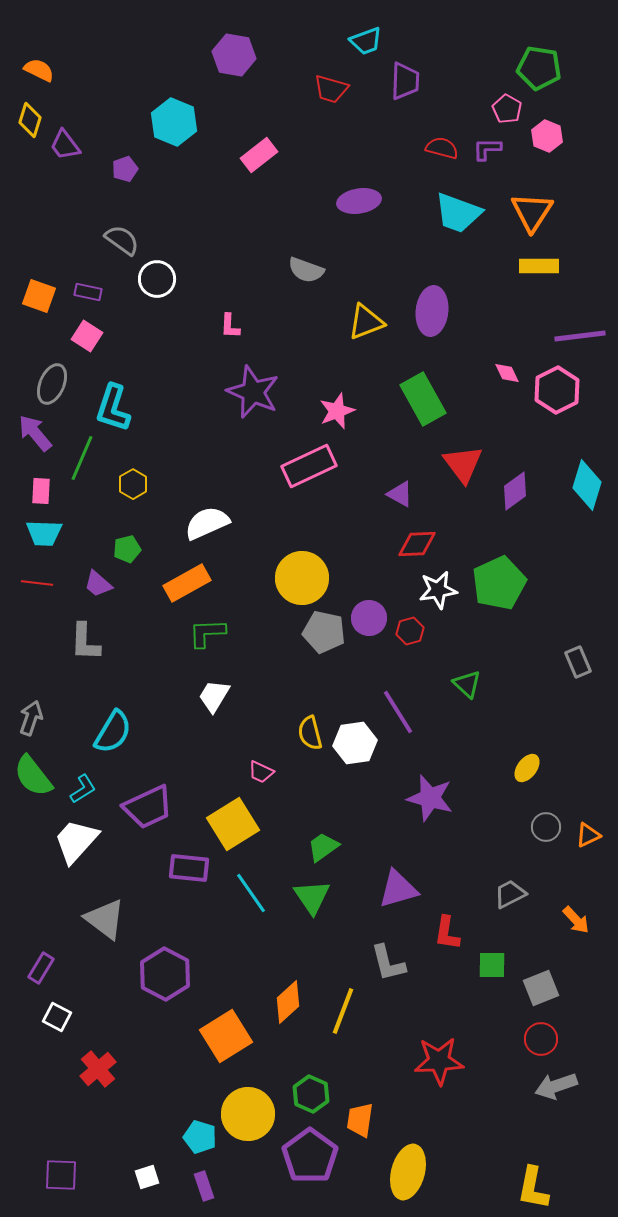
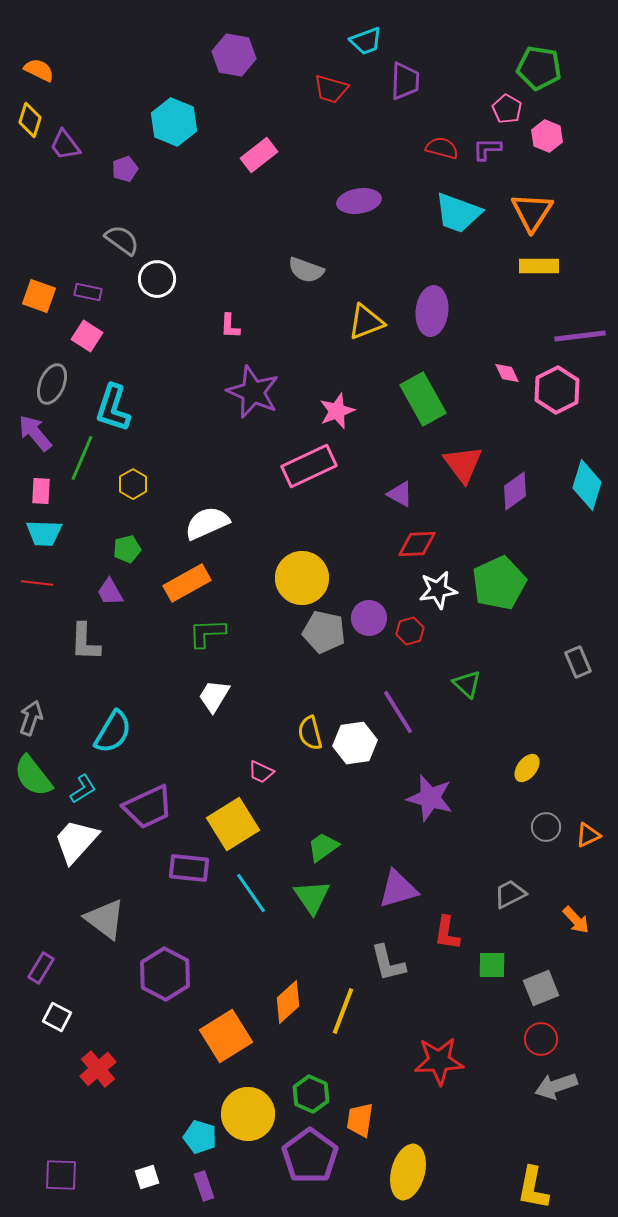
purple trapezoid at (98, 584): moved 12 px right, 8 px down; rotated 20 degrees clockwise
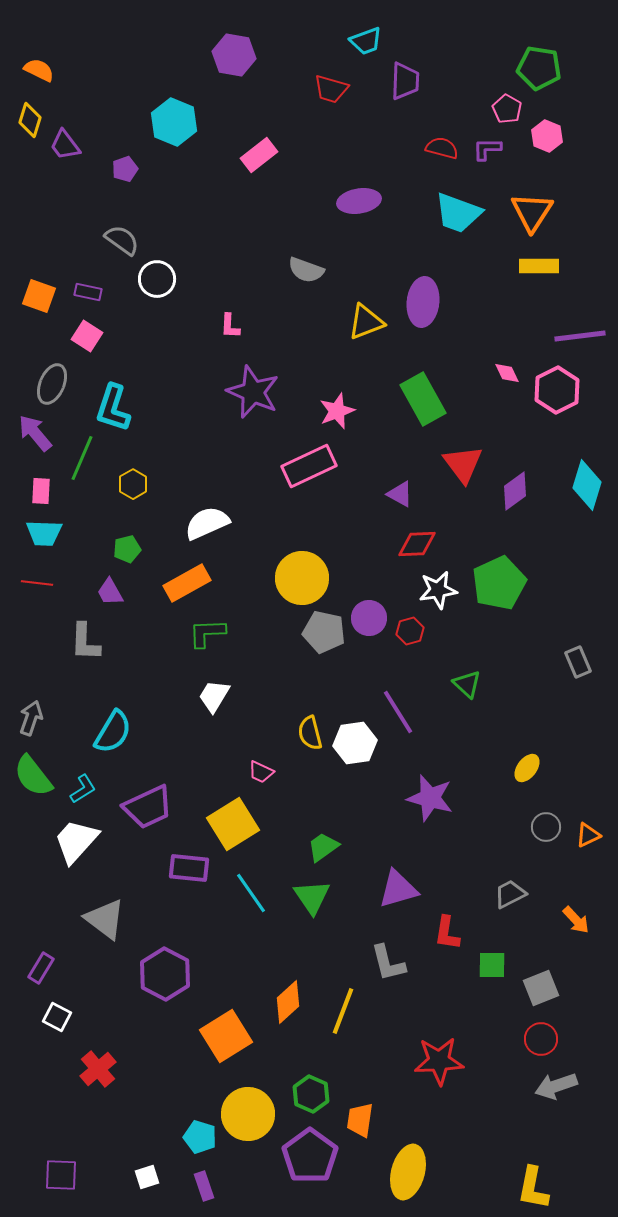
purple ellipse at (432, 311): moved 9 px left, 9 px up
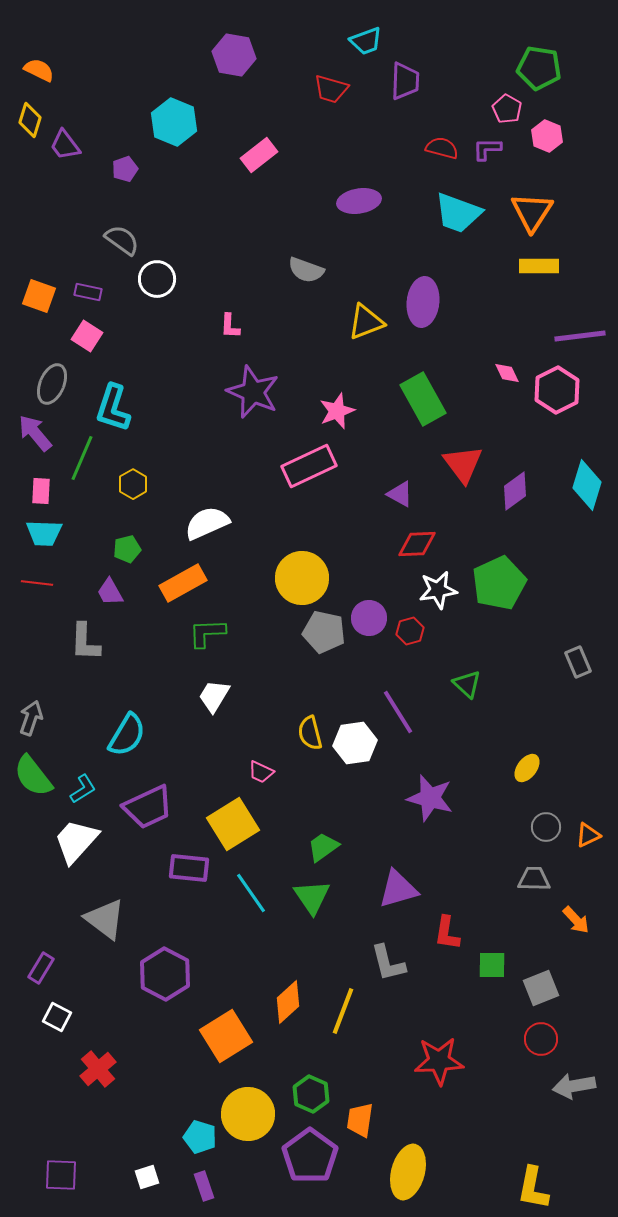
orange rectangle at (187, 583): moved 4 px left
cyan semicircle at (113, 732): moved 14 px right, 3 px down
gray trapezoid at (510, 894): moved 24 px right, 15 px up; rotated 28 degrees clockwise
gray arrow at (556, 1086): moved 18 px right; rotated 9 degrees clockwise
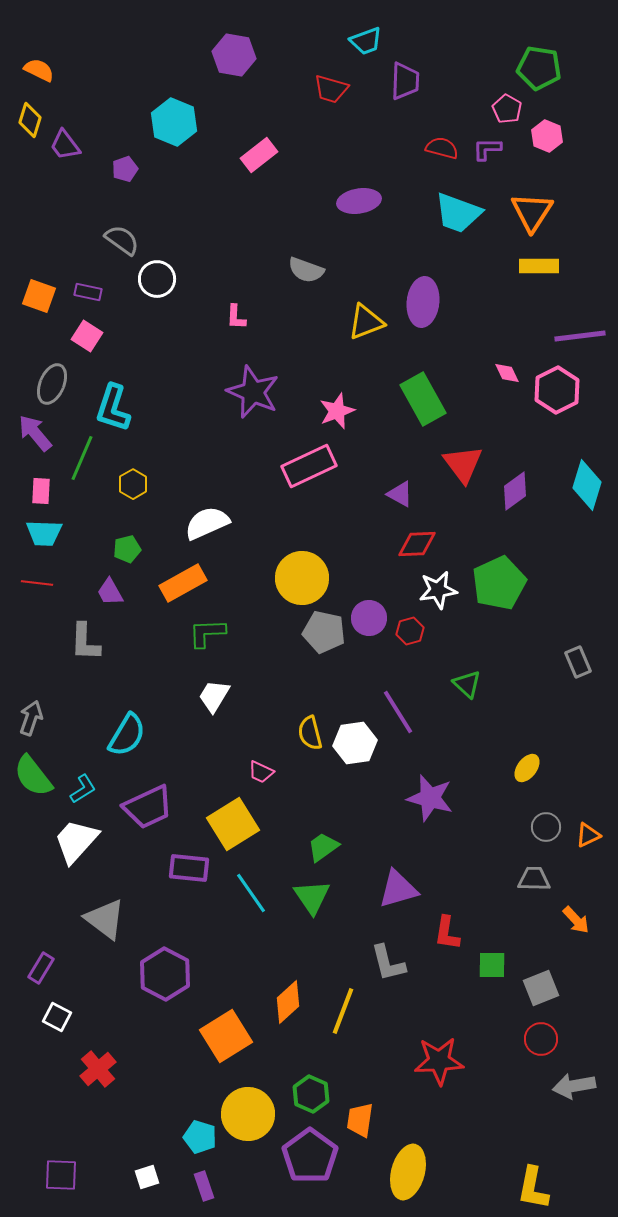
pink L-shape at (230, 326): moved 6 px right, 9 px up
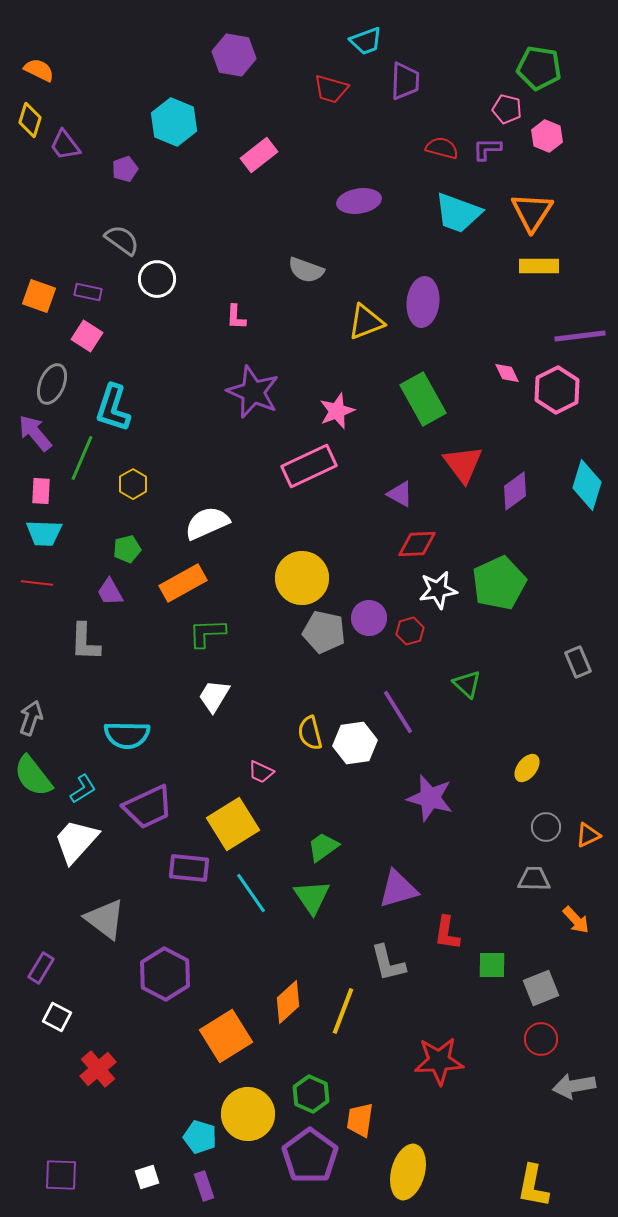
pink pentagon at (507, 109): rotated 16 degrees counterclockwise
cyan semicircle at (127, 735): rotated 60 degrees clockwise
yellow L-shape at (533, 1188): moved 2 px up
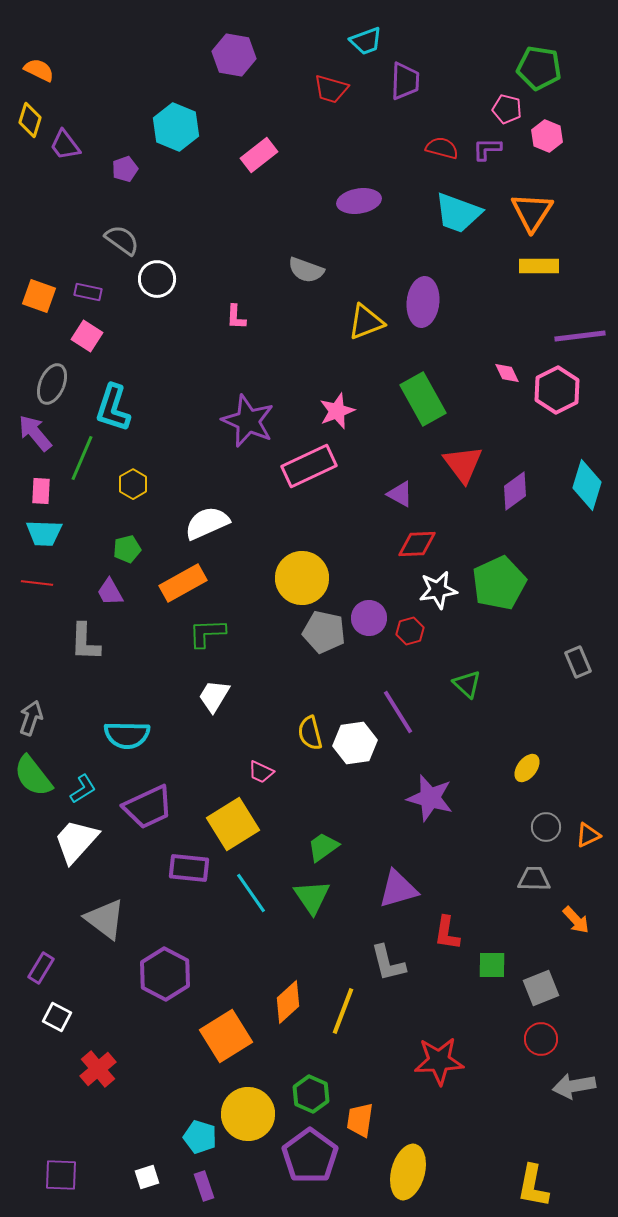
cyan hexagon at (174, 122): moved 2 px right, 5 px down
purple star at (253, 392): moved 5 px left, 29 px down
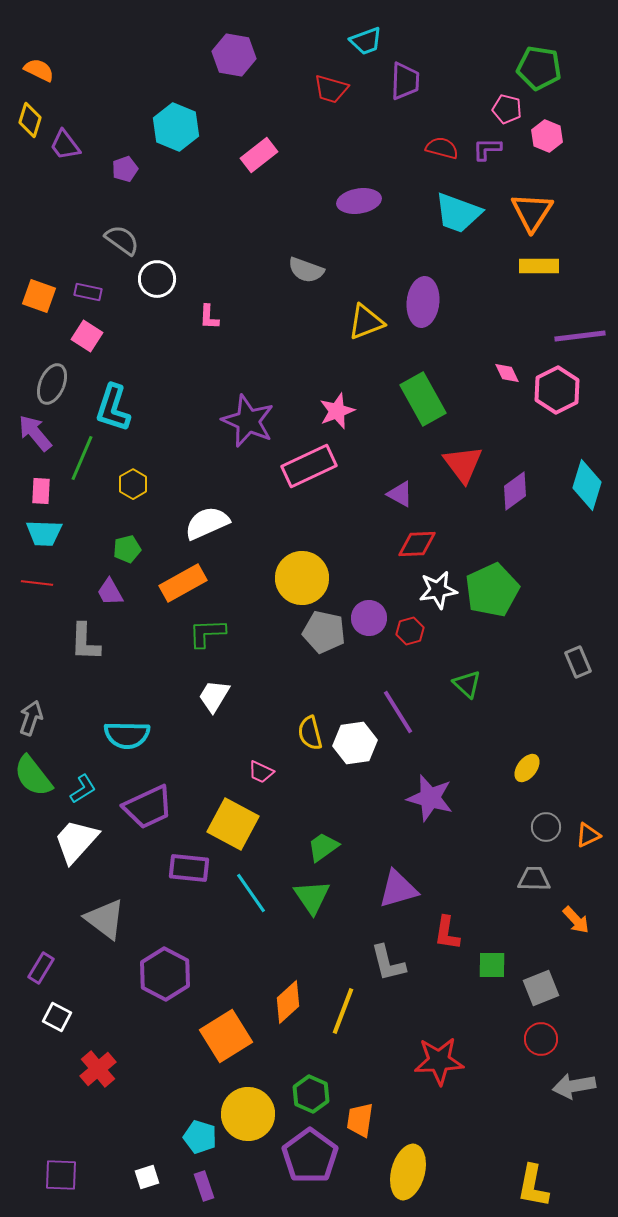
pink L-shape at (236, 317): moved 27 px left
green pentagon at (499, 583): moved 7 px left, 7 px down
yellow square at (233, 824): rotated 30 degrees counterclockwise
